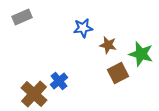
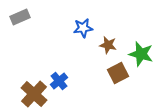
gray rectangle: moved 2 px left
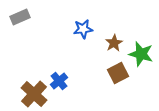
blue star: moved 1 px down
brown star: moved 6 px right, 2 px up; rotated 30 degrees clockwise
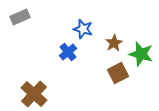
blue star: rotated 24 degrees clockwise
blue cross: moved 9 px right, 29 px up
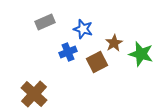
gray rectangle: moved 25 px right, 5 px down
blue cross: rotated 18 degrees clockwise
brown square: moved 21 px left, 11 px up
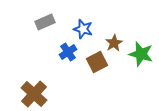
blue cross: rotated 12 degrees counterclockwise
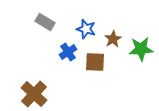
gray rectangle: rotated 54 degrees clockwise
blue star: moved 3 px right
brown star: moved 1 px left, 4 px up
green star: moved 5 px up; rotated 20 degrees counterclockwise
brown square: moved 2 px left; rotated 30 degrees clockwise
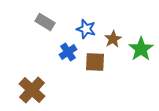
green star: rotated 30 degrees counterclockwise
brown cross: moved 2 px left, 4 px up
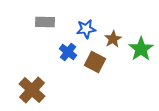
gray rectangle: rotated 30 degrees counterclockwise
blue star: rotated 24 degrees counterclockwise
blue cross: rotated 18 degrees counterclockwise
brown square: rotated 25 degrees clockwise
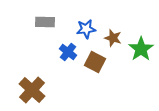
brown star: moved 1 px up; rotated 24 degrees counterclockwise
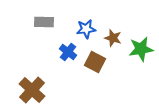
gray rectangle: moved 1 px left
green star: rotated 25 degrees clockwise
